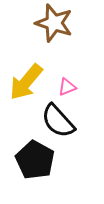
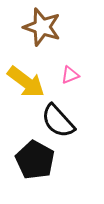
brown star: moved 12 px left, 4 px down
yellow arrow: rotated 93 degrees counterclockwise
pink triangle: moved 3 px right, 12 px up
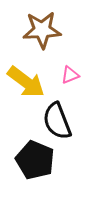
brown star: moved 3 px down; rotated 21 degrees counterclockwise
black semicircle: moved 1 px left; rotated 21 degrees clockwise
black pentagon: rotated 6 degrees counterclockwise
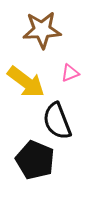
pink triangle: moved 2 px up
